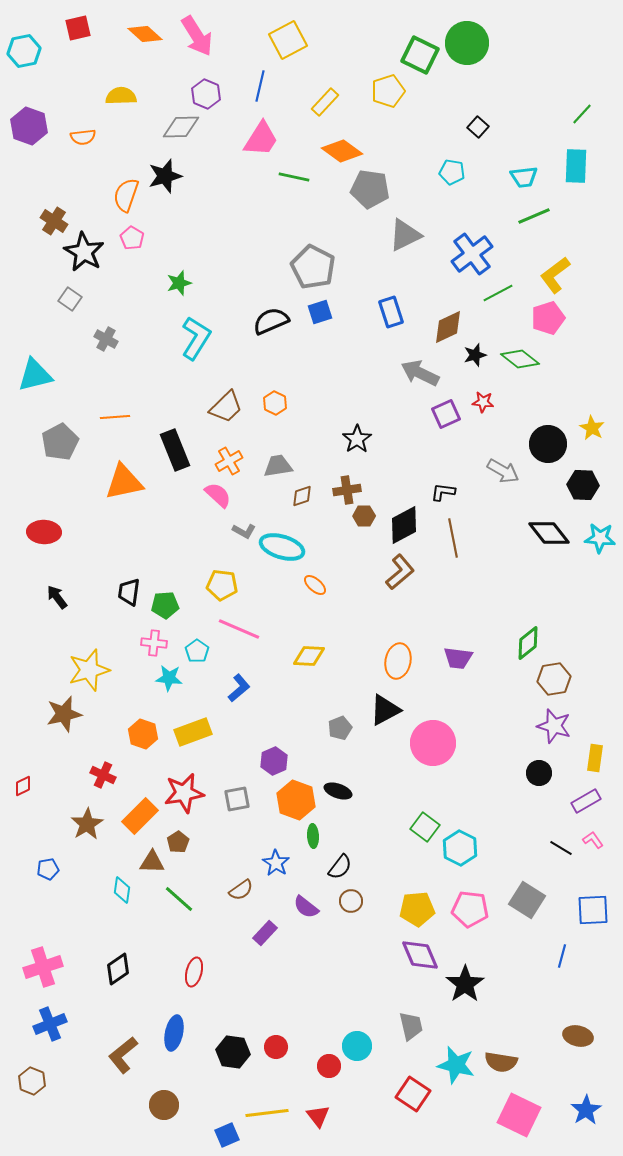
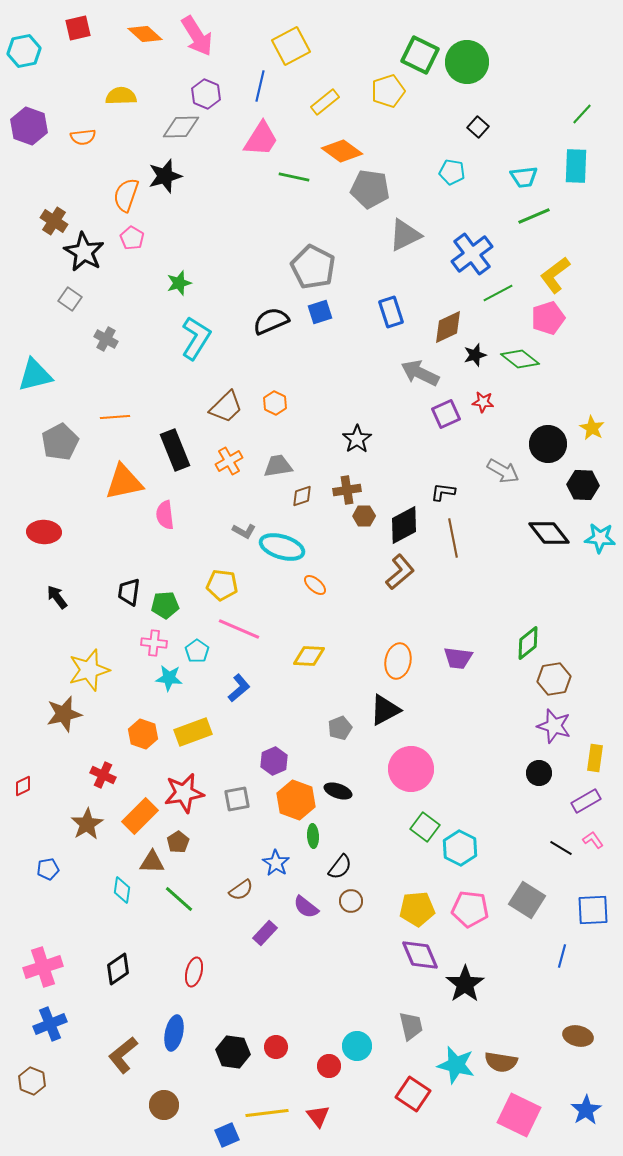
yellow square at (288, 40): moved 3 px right, 6 px down
green circle at (467, 43): moved 19 px down
yellow rectangle at (325, 102): rotated 8 degrees clockwise
pink semicircle at (218, 495): moved 53 px left, 20 px down; rotated 140 degrees counterclockwise
pink circle at (433, 743): moved 22 px left, 26 px down
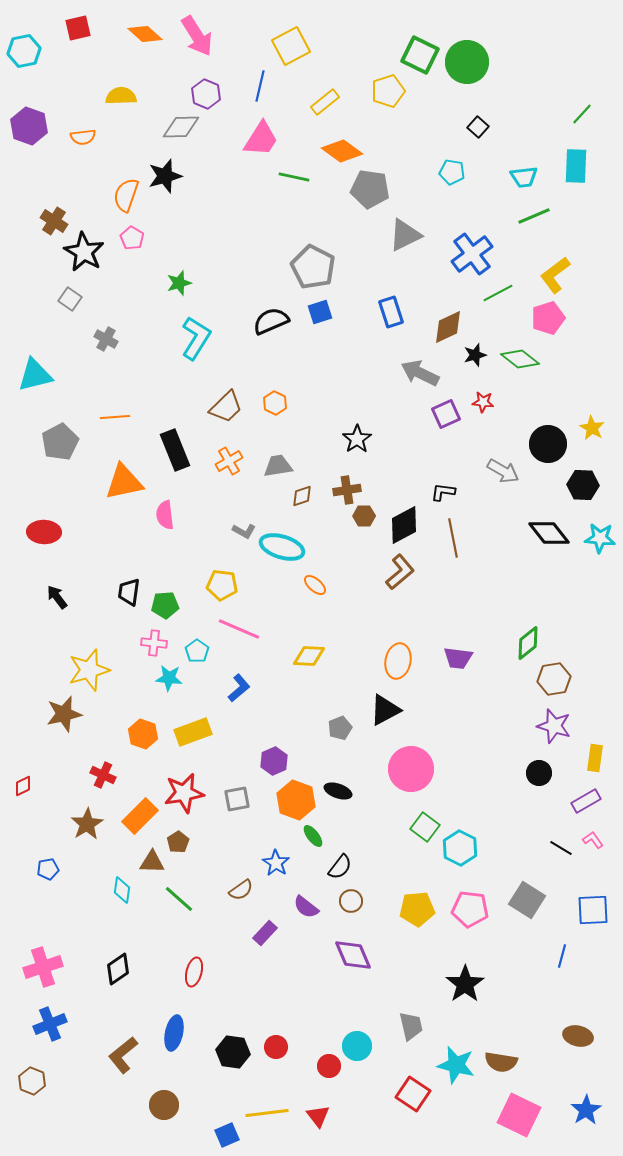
green ellipse at (313, 836): rotated 35 degrees counterclockwise
purple diamond at (420, 955): moved 67 px left
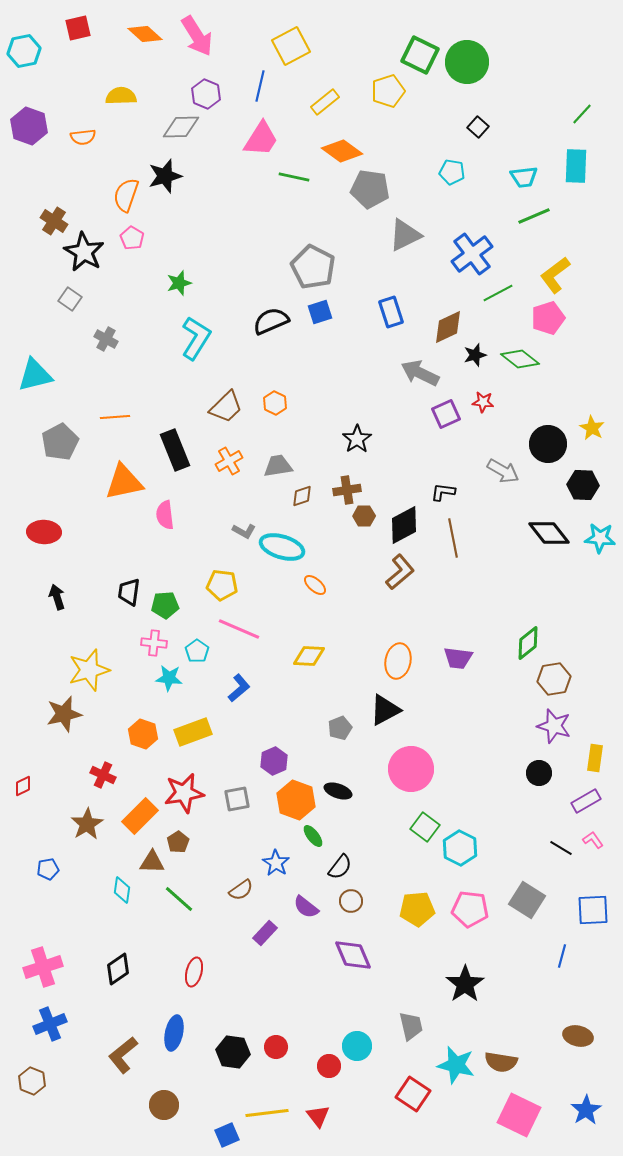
black arrow at (57, 597): rotated 20 degrees clockwise
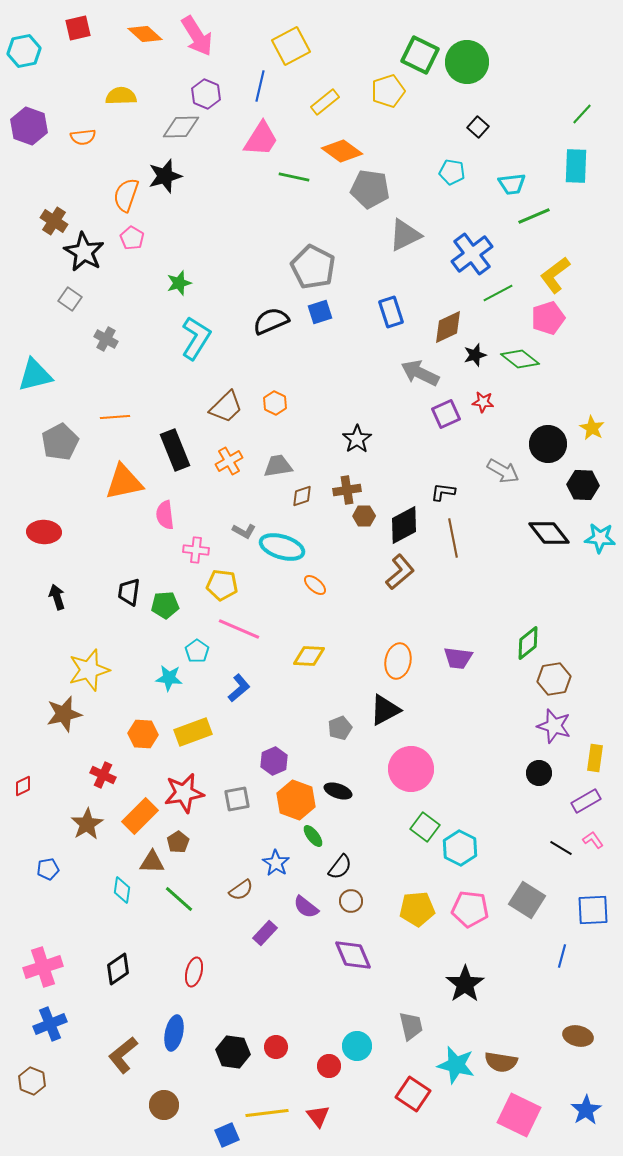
cyan trapezoid at (524, 177): moved 12 px left, 7 px down
pink cross at (154, 643): moved 42 px right, 93 px up
orange hexagon at (143, 734): rotated 16 degrees counterclockwise
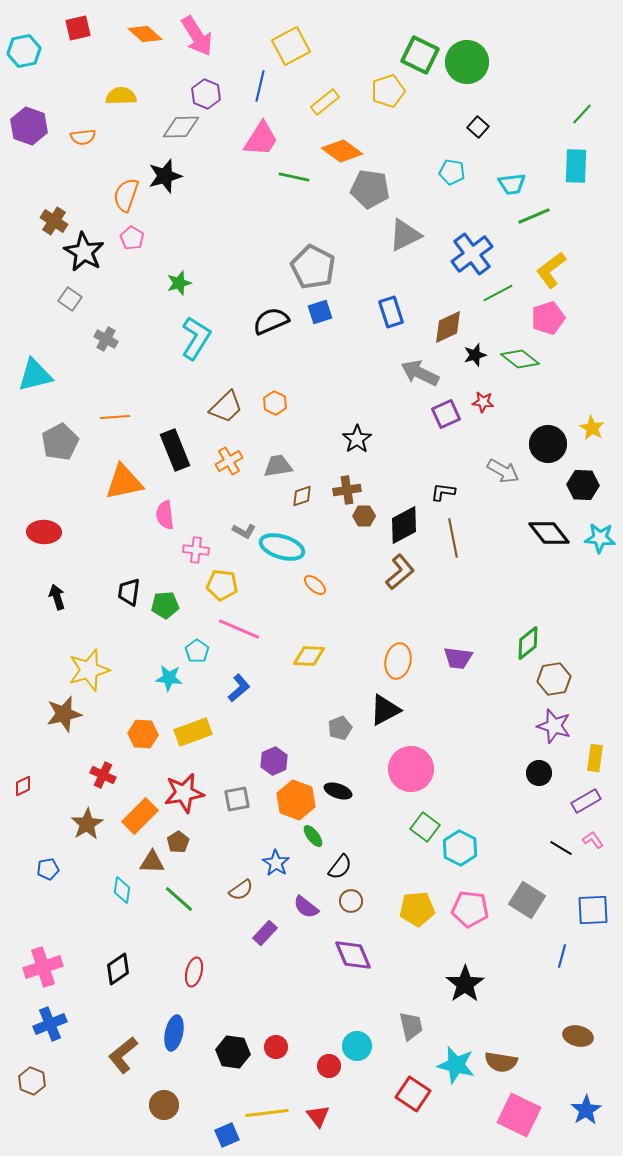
yellow L-shape at (555, 275): moved 4 px left, 5 px up
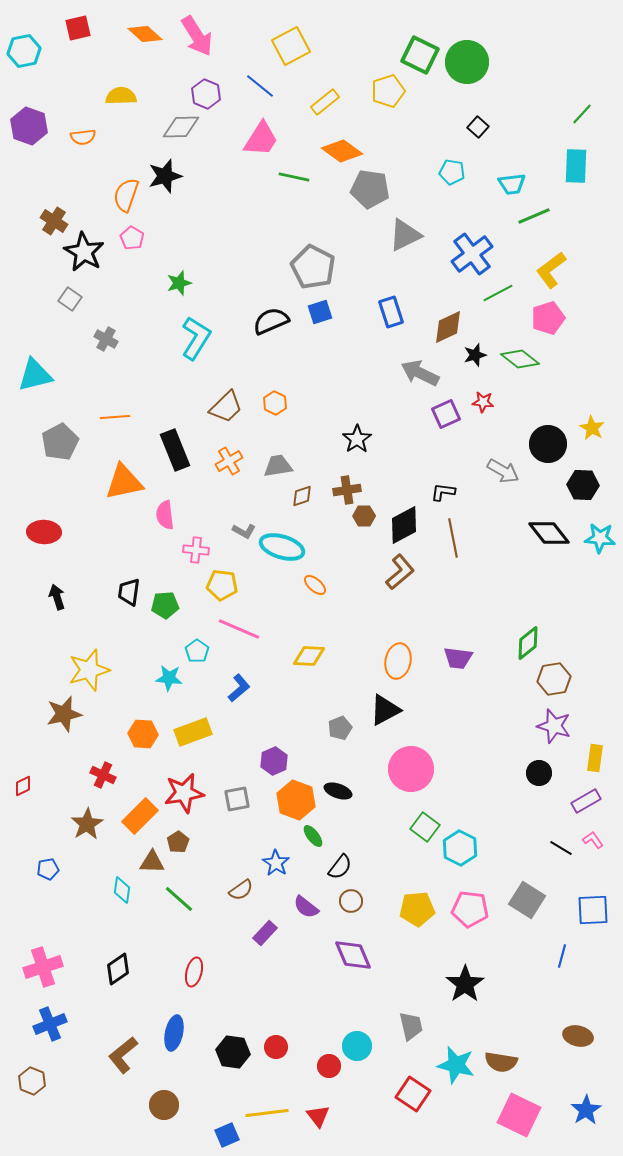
blue line at (260, 86): rotated 64 degrees counterclockwise
